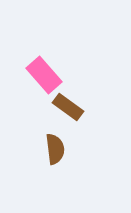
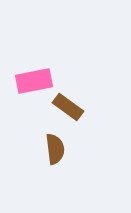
pink rectangle: moved 10 px left, 6 px down; rotated 60 degrees counterclockwise
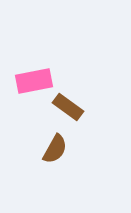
brown semicircle: rotated 36 degrees clockwise
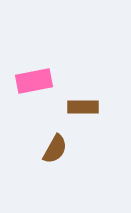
brown rectangle: moved 15 px right; rotated 36 degrees counterclockwise
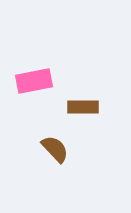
brown semicircle: rotated 72 degrees counterclockwise
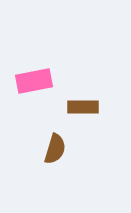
brown semicircle: rotated 60 degrees clockwise
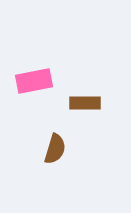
brown rectangle: moved 2 px right, 4 px up
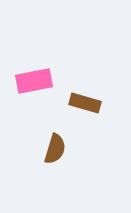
brown rectangle: rotated 16 degrees clockwise
